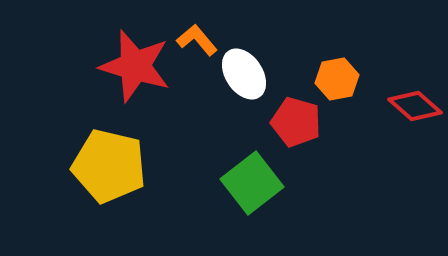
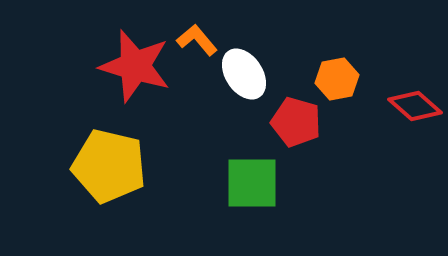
green square: rotated 38 degrees clockwise
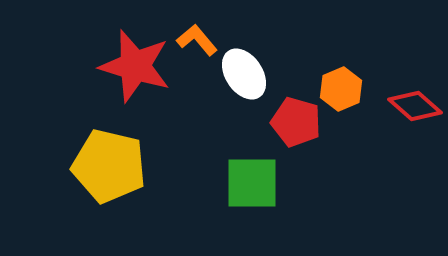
orange hexagon: moved 4 px right, 10 px down; rotated 12 degrees counterclockwise
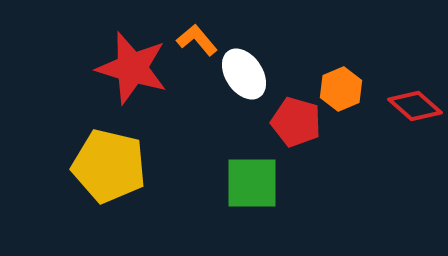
red star: moved 3 px left, 2 px down
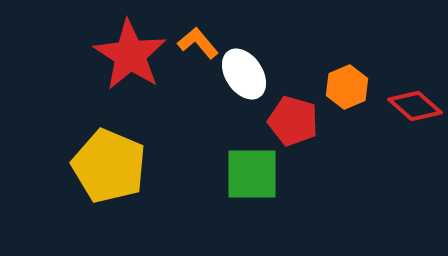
orange L-shape: moved 1 px right, 3 px down
red star: moved 2 px left, 13 px up; rotated 16 degrees clockwise
orange hexagon: moved 6 px right, 2 px up
red pentagon: moved 3 px left, 1 px up
yellow pentagon: rotated 10 degrees clockwise
green square: moved 9 px up
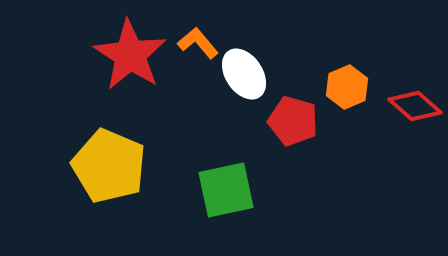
green square: moved 26 px left, 16 px down; rotated 12 degrees counterclockwise
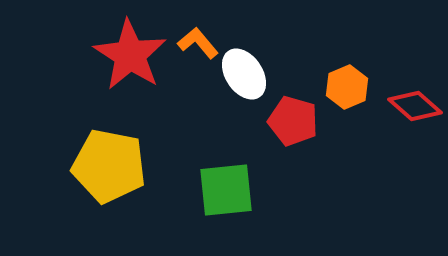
yellow pentagon: rotated 12 degrees counterclockwise
green square: rotated 6 degrees clockwise
